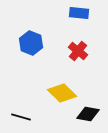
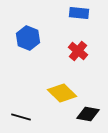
blue hexagon: moved 3 px left, 5 px up
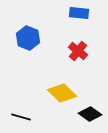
black diamond: moved 2 px right; rotated 25 degrees clockwise
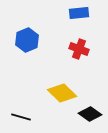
blue rectangle: rotated 12 degrees counterclockwise
blue hexagon: moved 1 px left, 2 px down; rotated 15 degrees clockwise
red cross: moved 1 px right, 2 px up; rotated 18 degrees counterclockwise
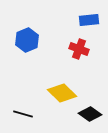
blue rectangle: moved 10 px right, 7 px down
black line: moved 2 px right, 3 px up
